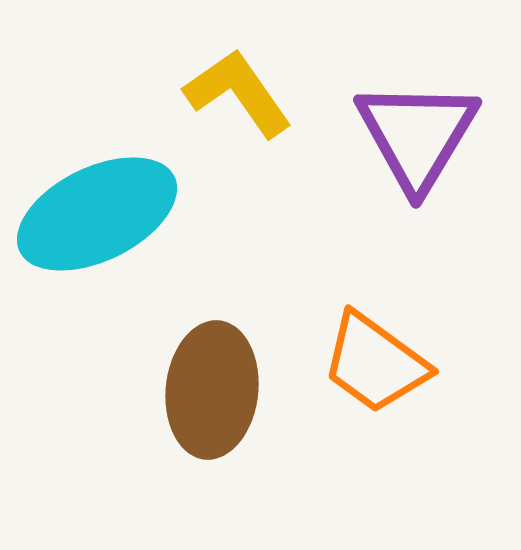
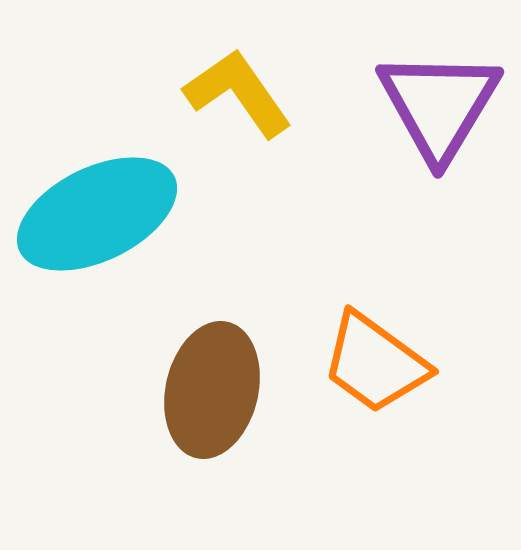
purple triangle: moved 22 px right, 30 px up
brown ellipse: rotated 7 degrees clockwise
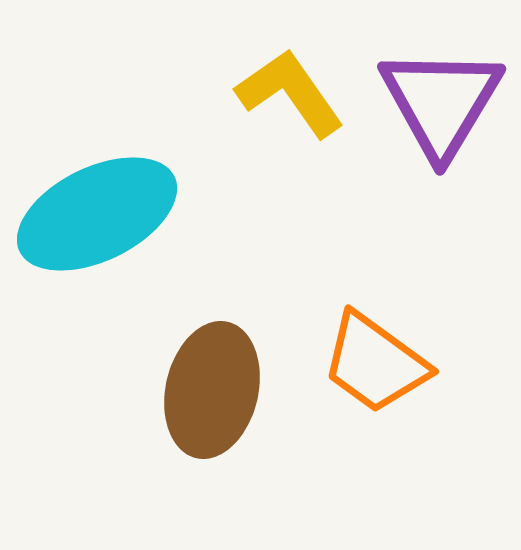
yellow L-shape: moved 52 px right
purple triangle: moved 2 px right, 3 px up
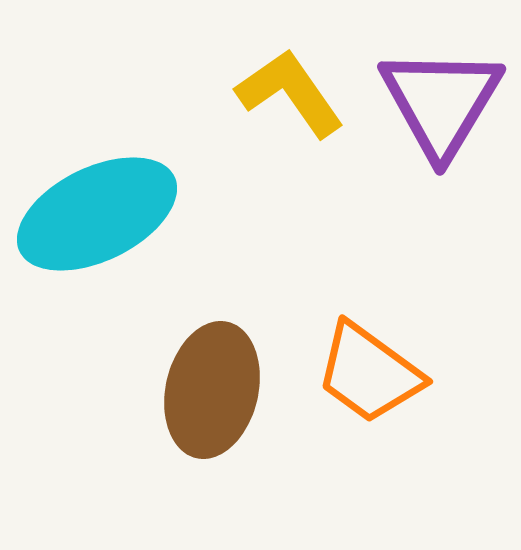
orange trapezoid: moved 6 px left, 10 px down
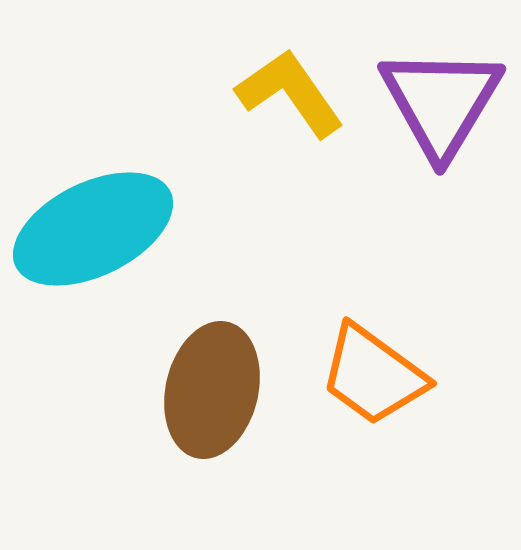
cyan ellipse: moved 4 px left, 15 px down
orange trapezoid: moved 4 px right, 2 px down
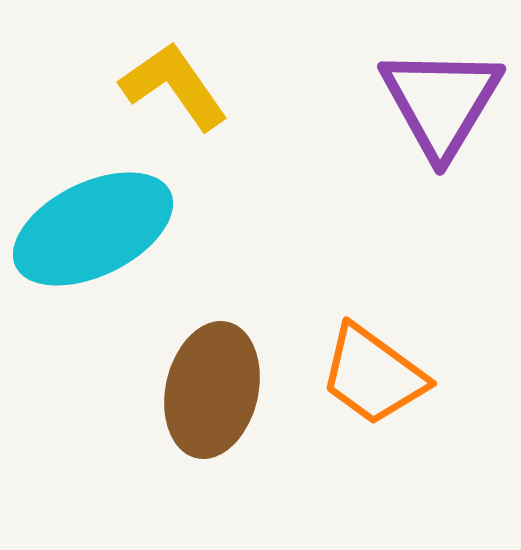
yellow L-shape: moved 116 px left, 7 px up
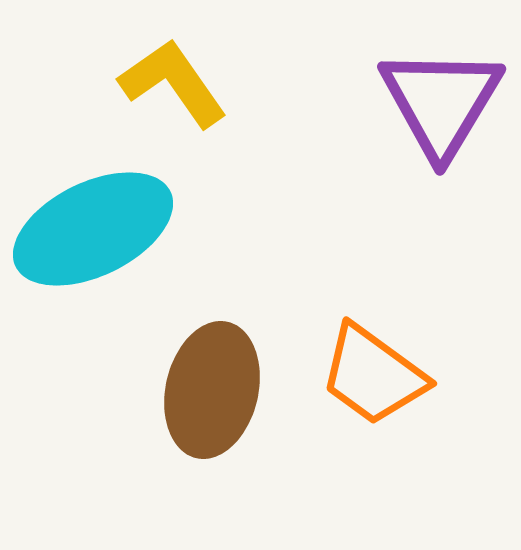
yellow L-shape: moved 1 px left, 3 px up
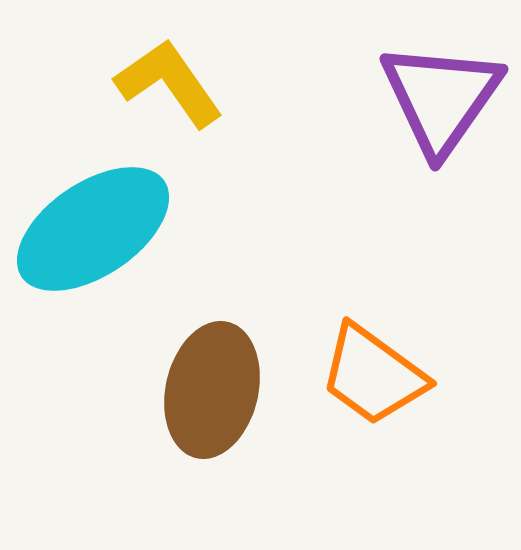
yellow L-shape: moved 4 px left
purple triangle: moved 4 px up; rotated 4 degrees clockwise
cyan ellipse: rotated 8 degrees counterclockwise
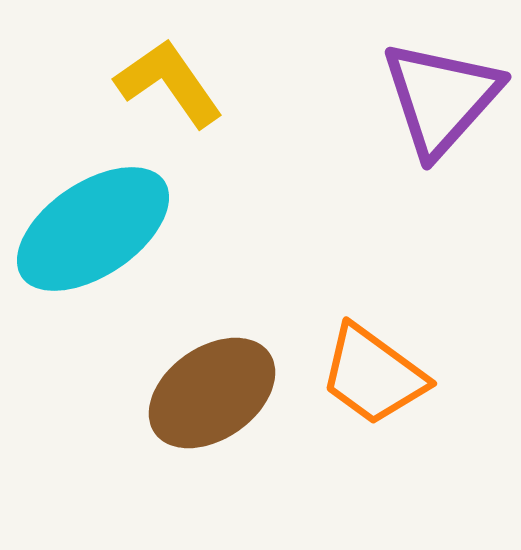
purple triangle: rotated 7 degrees clockwise
brown ellipse: moved 3 px down; rotated 42 degrees clockwise
